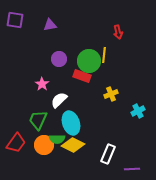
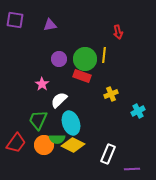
green circle: moved 4 px left, 2 px up
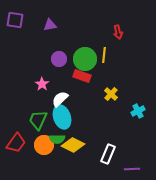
yellow cross: rotated 24 degrees counterclockwise
white semicircle: moved 1 px right, 1 px up
cyan ellipse: moved 9 px left, 6 px up
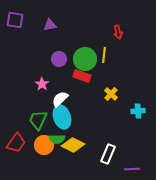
cyan cross: rotated 24 degrees clockwise
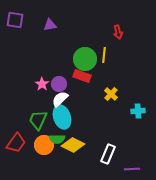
purple circle: moved 25 px down
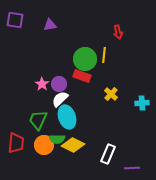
cyan cross: moved 4 px right, 8 px up
cyan ellipse: moved 5 px right
red trapezoid: rotated 30 degrees counterclockwise
purple line: moved 1 px up
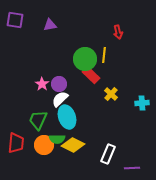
red rectangle: moved 9 px right, 1 px up; rotated 24 degrees clockwise
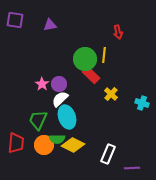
cyan cross: rotated 24 degrees clockwise
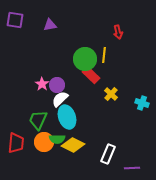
purple circle: moved 2 px left, 1 px down
orange circle: moved 3 px up
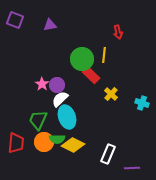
purple square: rotated 12 degrees clockwise
green circle: moved 3 px left
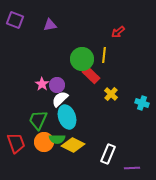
red arrow: rotated 64 degrees clockwise
red trapezoid: rotated 25 degrees counterclockwise
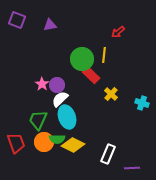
purple square: moved 2 px right
